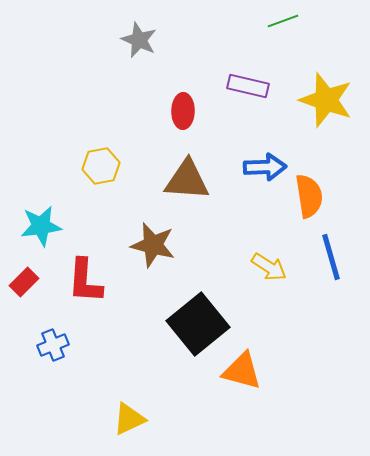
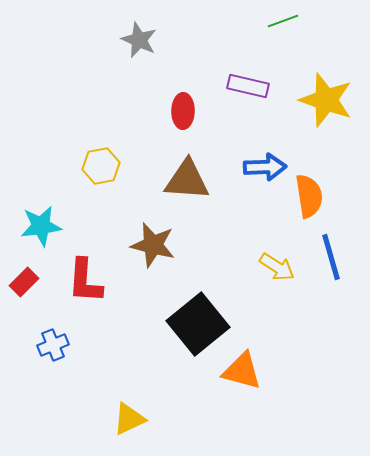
yellow arrow: moved 8 px right
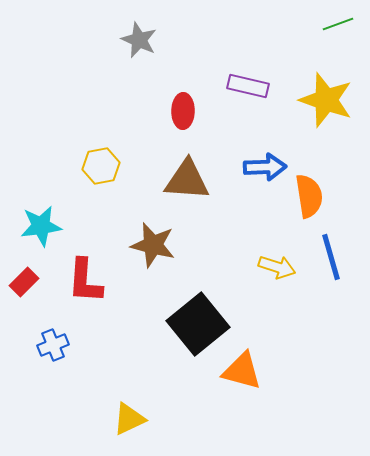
green line: moved 55 px right, 3 px down
yellow arrow: rotated 15 degrees counterclockwise
